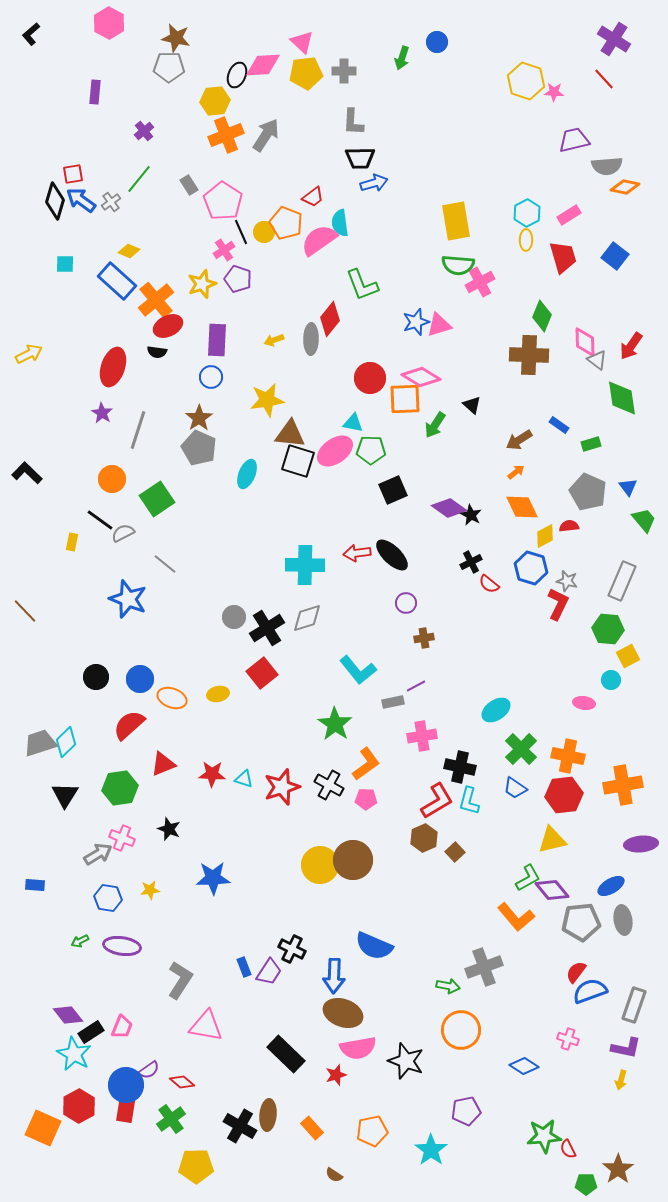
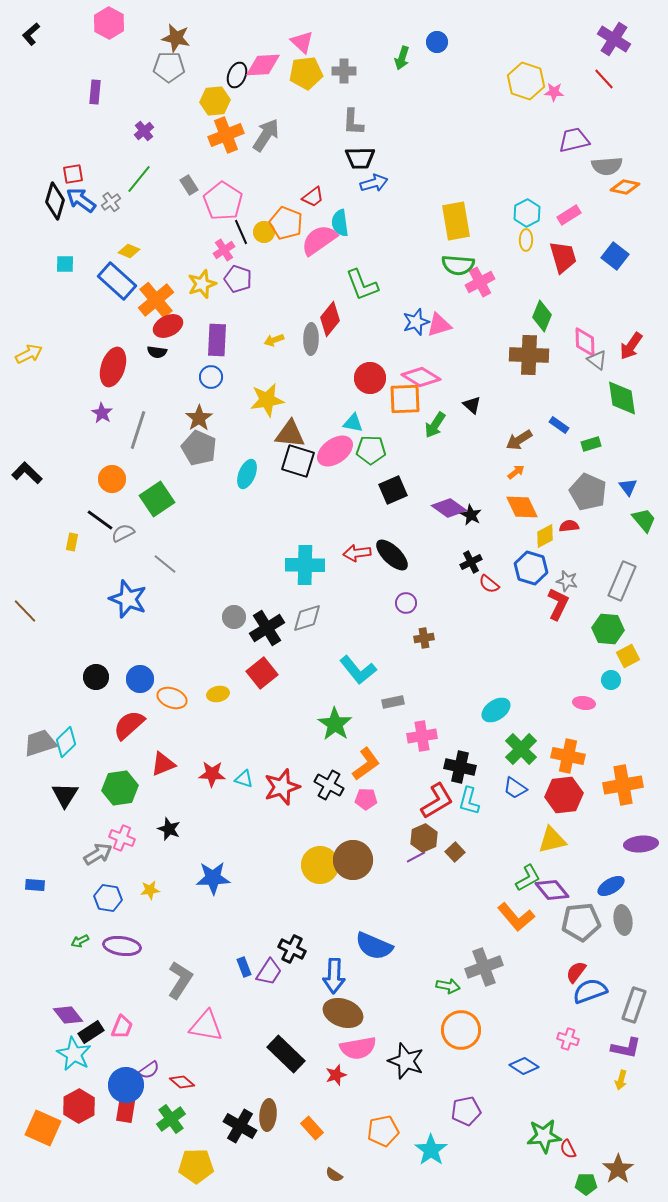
purple line at (416, 686): moved 171 px down
orange pentagon at (372, 1131): moved 11 px right
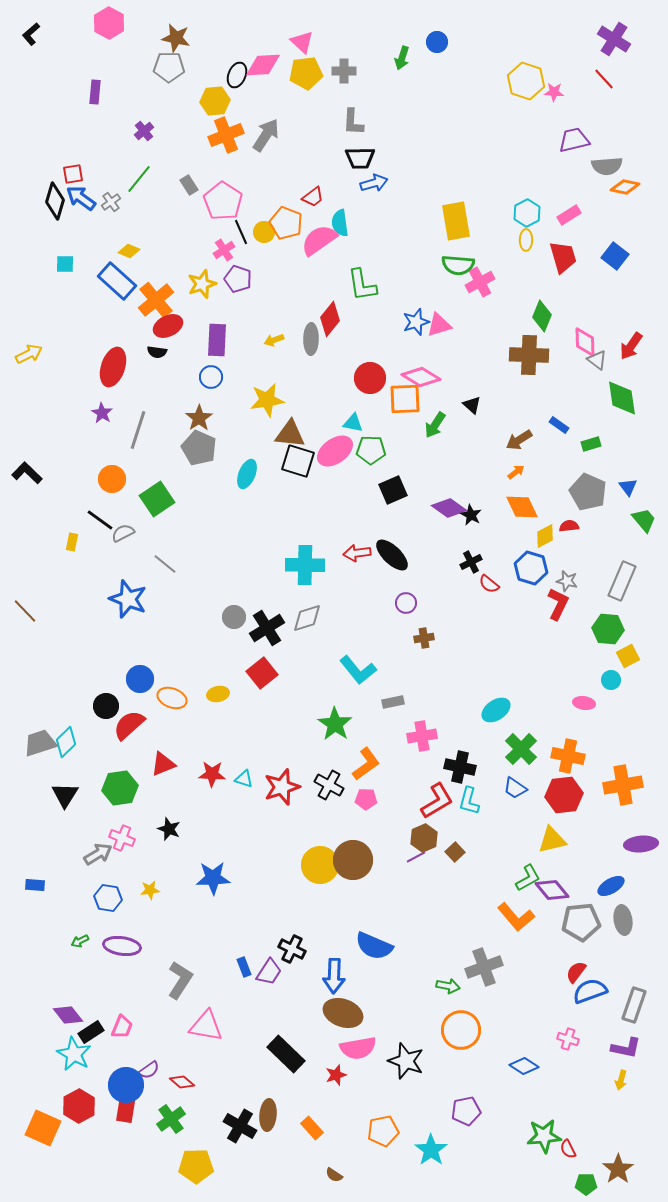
blue arrow at (81, 200): moved 2 px up
green L-shape at (362, 285): rotated 12 degrees clockwise
black circle at (96, 677): moved 10 px right, 29 px down
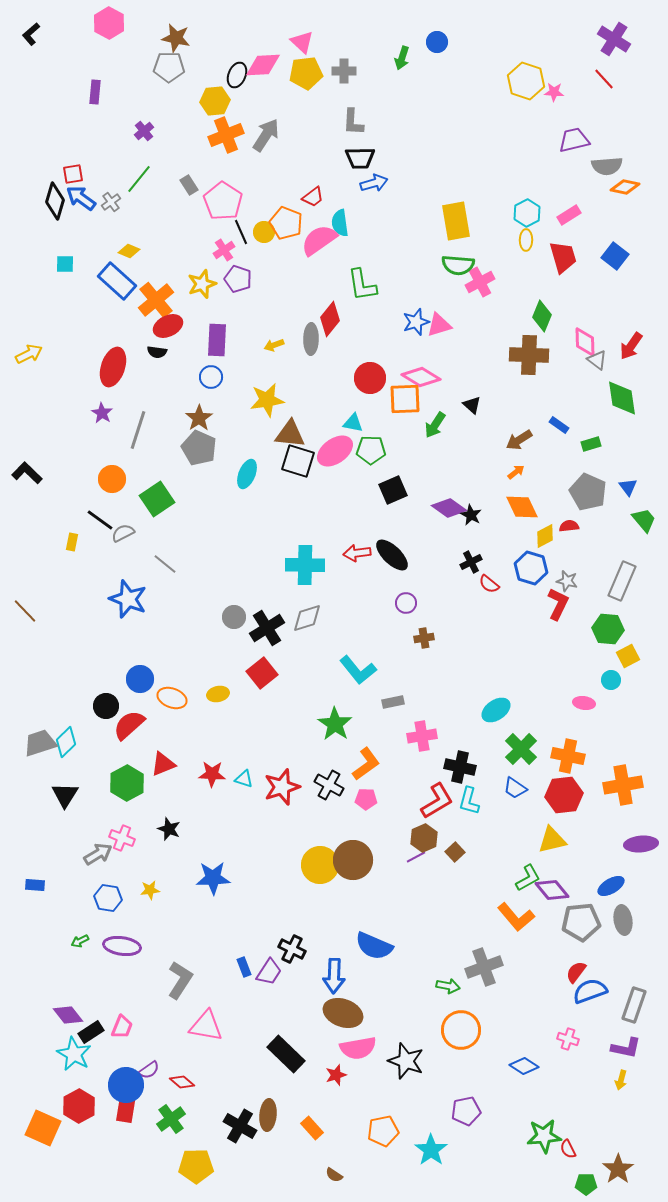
yellow arrow at (274, 340): moved 5 px down
green hexagon at (120, 788): moved 7 px right, 5 px up; rotated 20 degrees counterclockwise
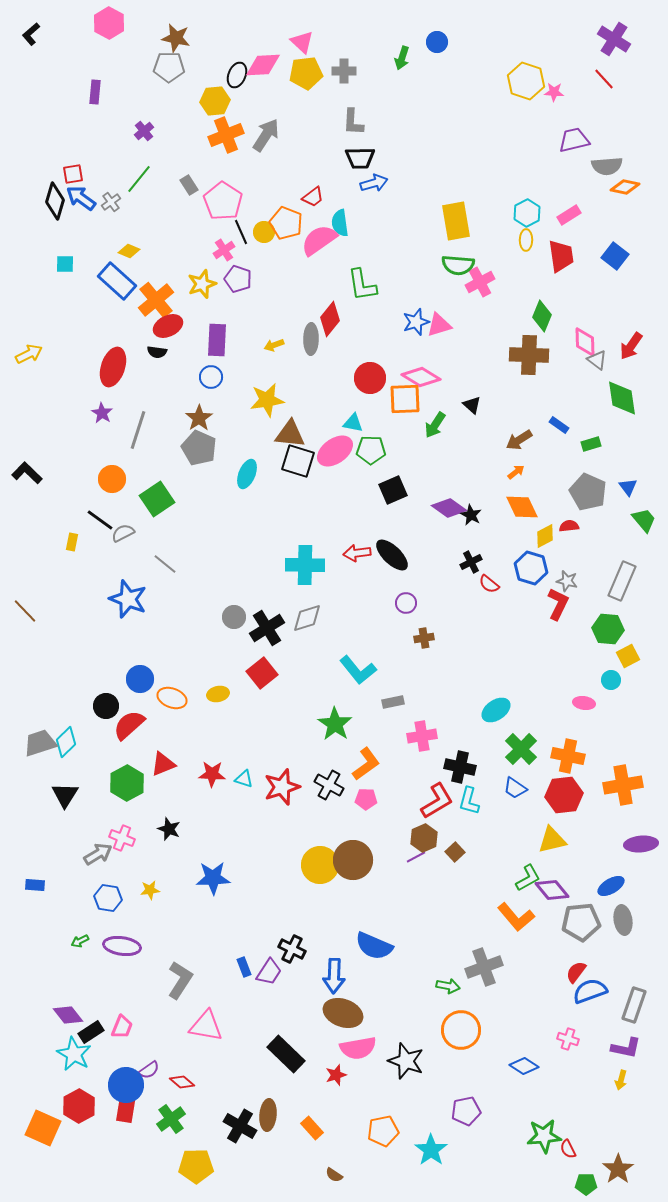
red trapezoid at (563, 257): moved 2 px left, 1 px up; rotated 8 degrees clockwise
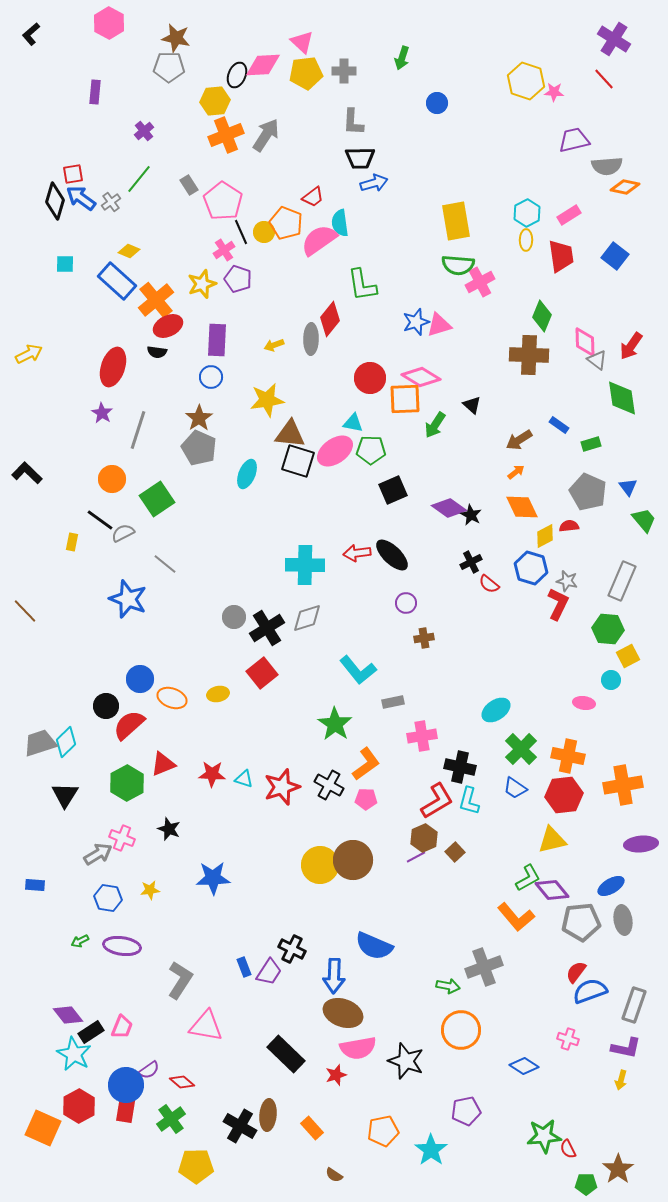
blue circle at (437, 42): moved 61 px down
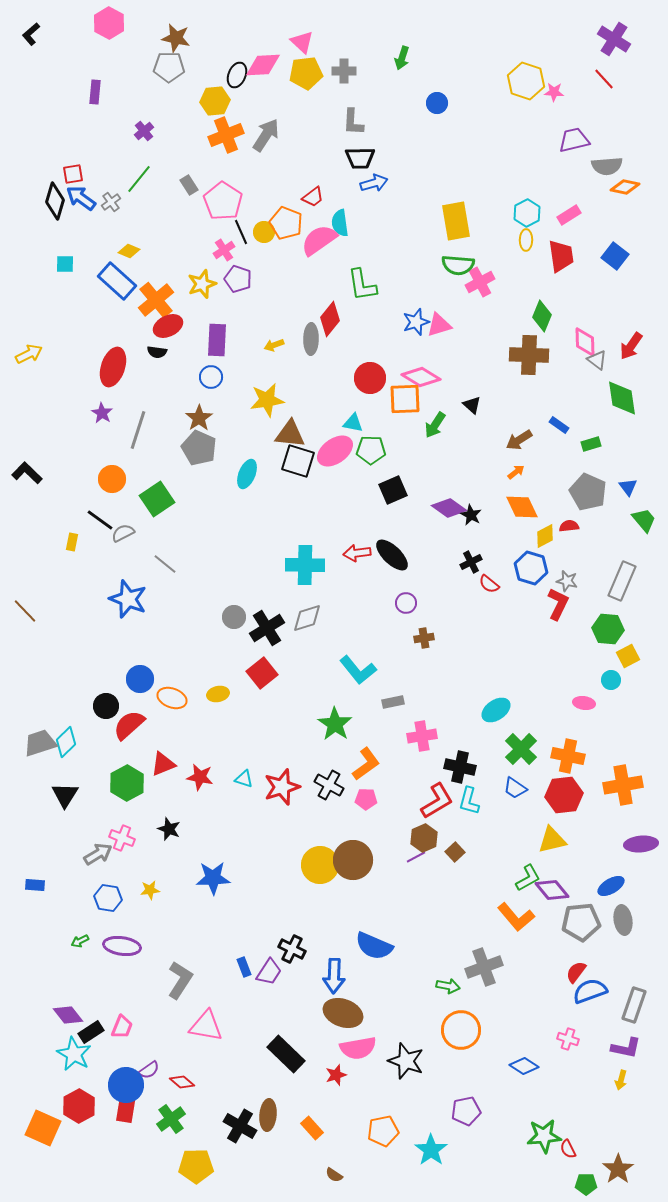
red star at (212, 774): moved 12 px left, 3 px down; rotated 8 degrees clockwise
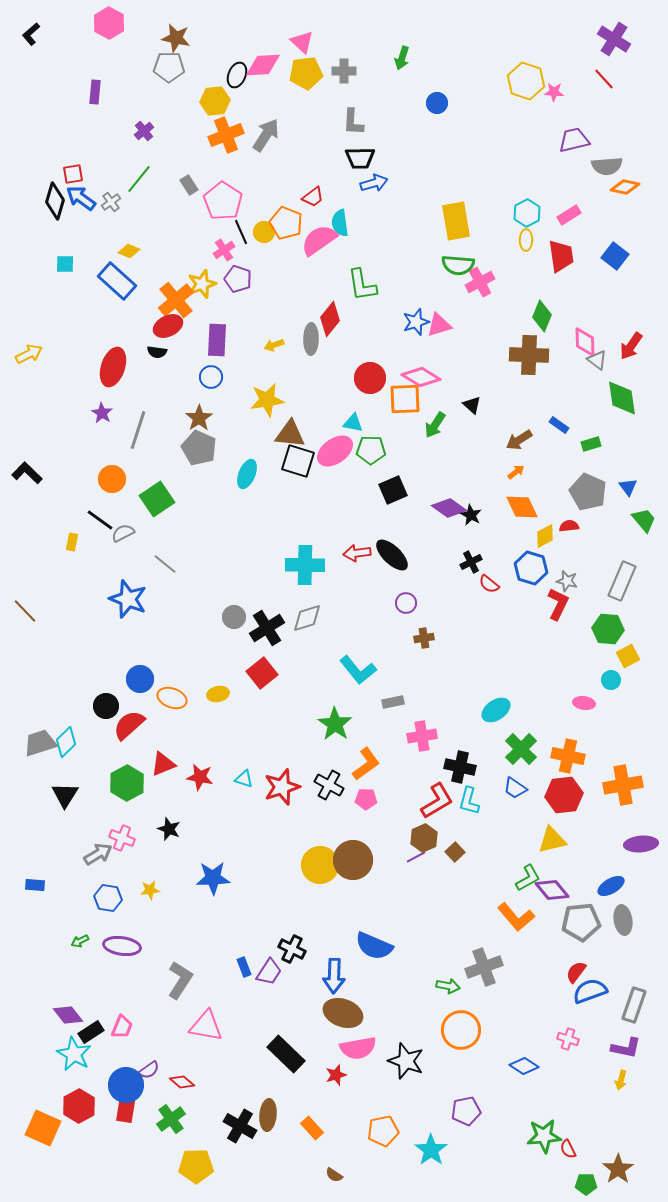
orange cross at (156, 300): moved 20 px right
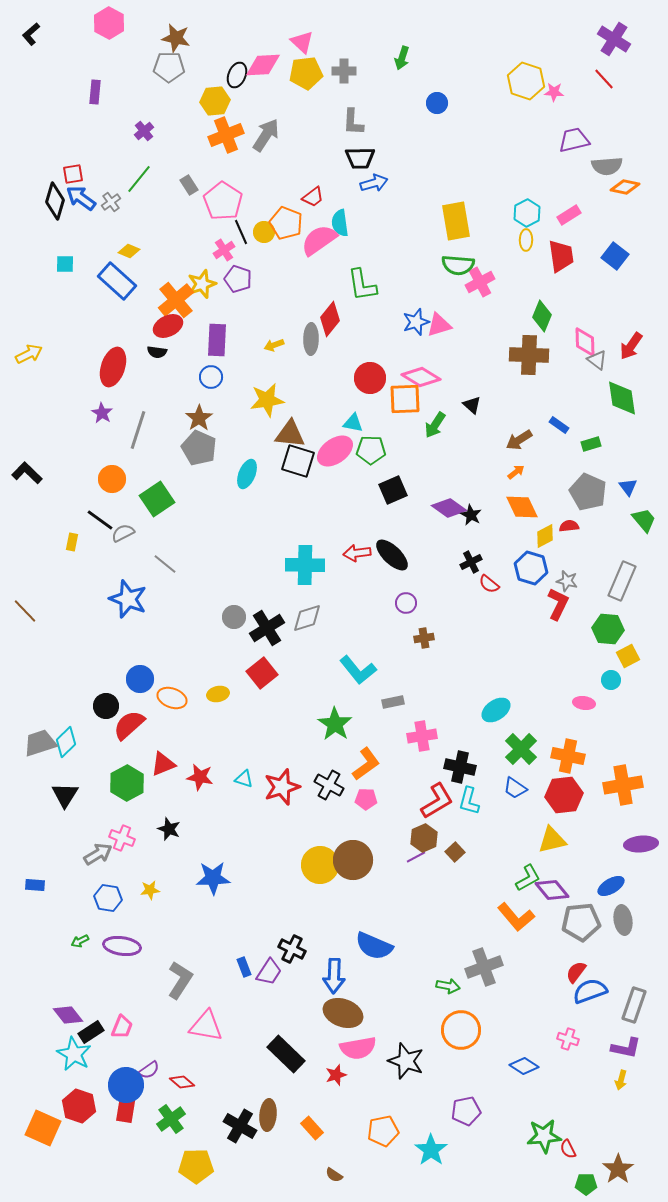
red hexagon at (79, 1106): rotated 12 degrees counterclockwise
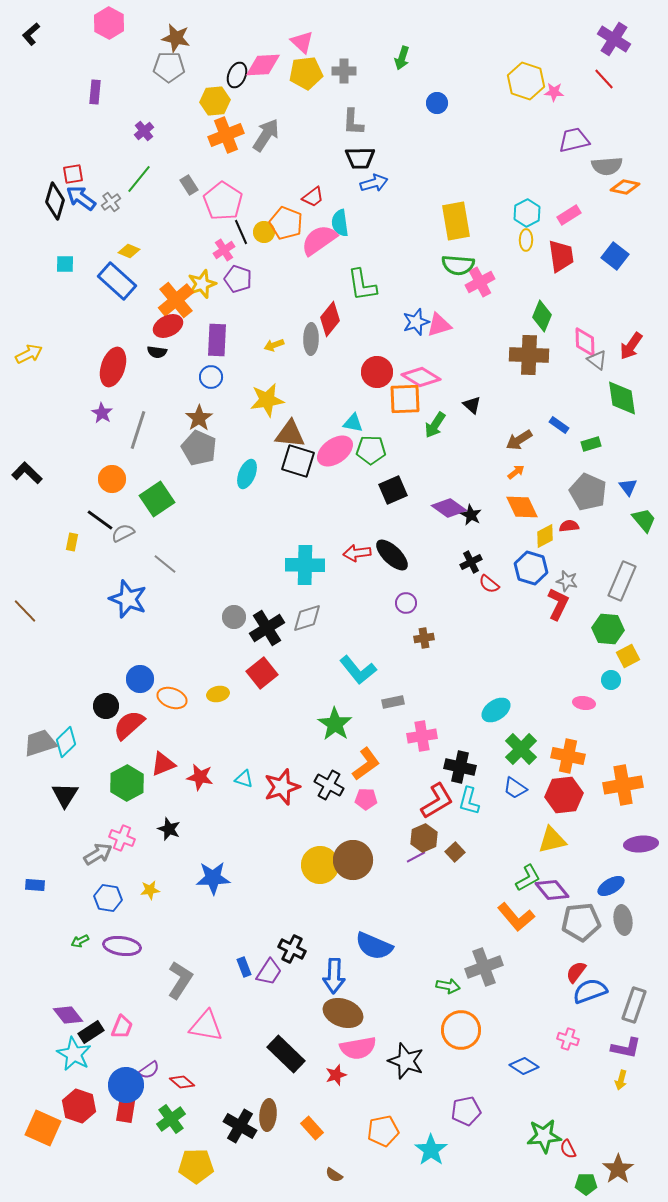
red circle at (370, 378): moved 7 px right, 6 px up
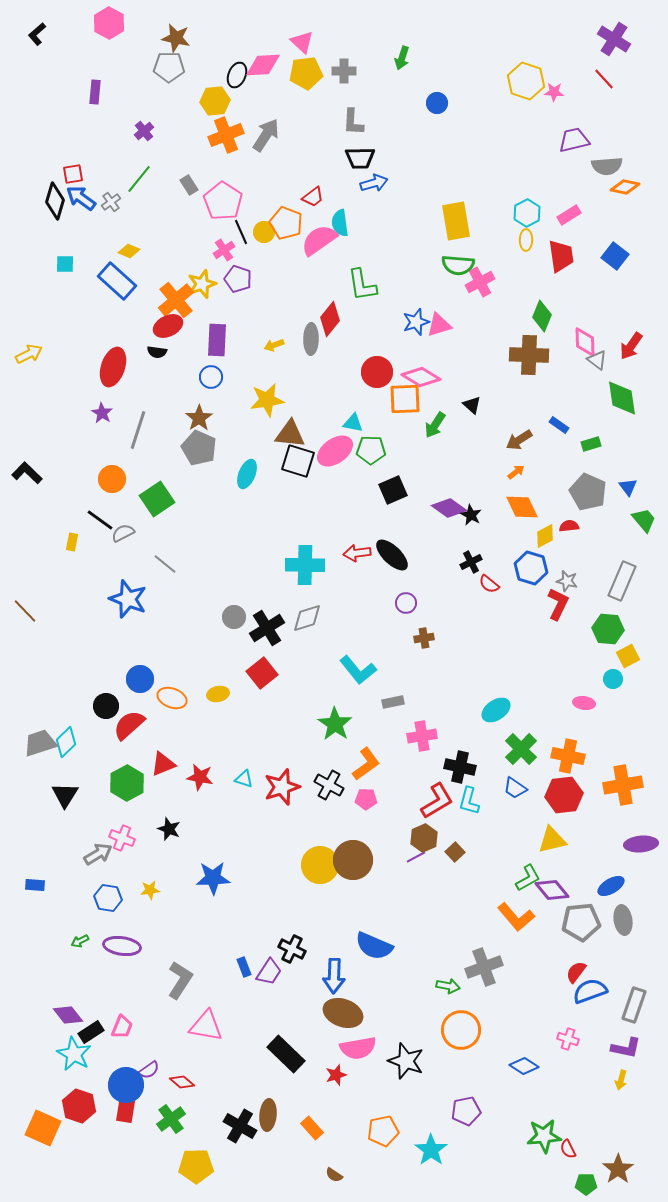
black L-shape at (31, 34): moved 6 px right
cyan circle at (611, 680): moved 2 px right, 1 px up
